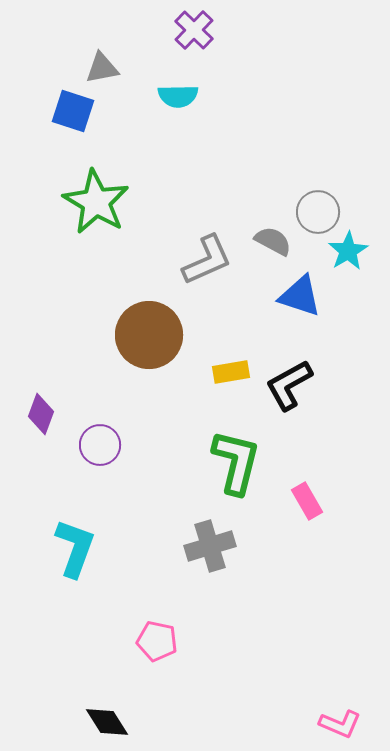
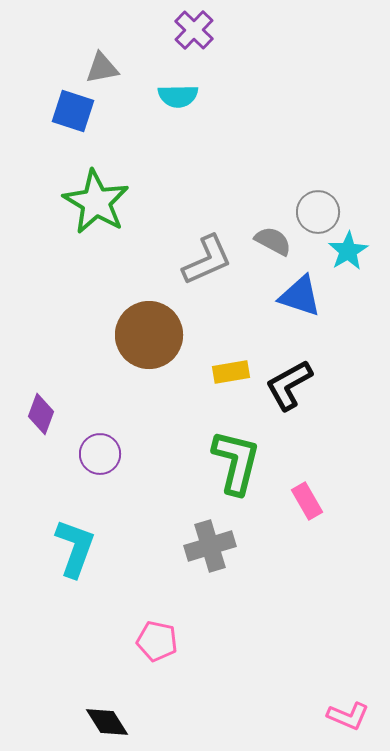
purple circle: moved 9 px down
pink L-shape: moved 8 px right, 8 px up
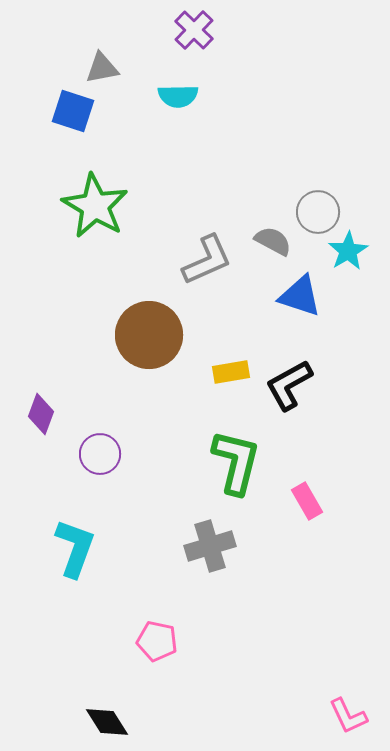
green star: moved 1 px left, 4 px down
pink L-shape: rotated 42 degrees clockwise
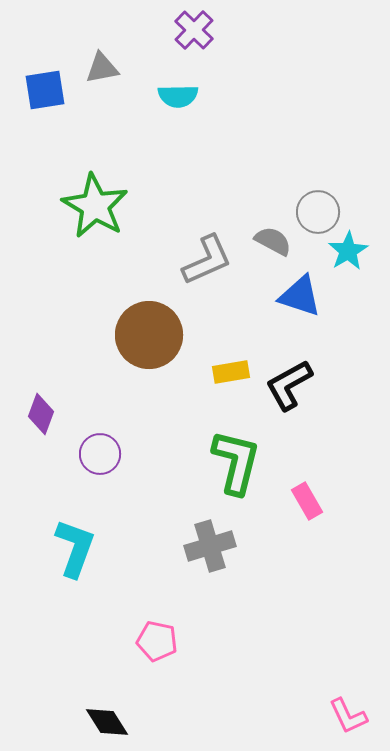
blue square: moved 28 px left, 21 px up; rotated 27 degrees counterclockwise
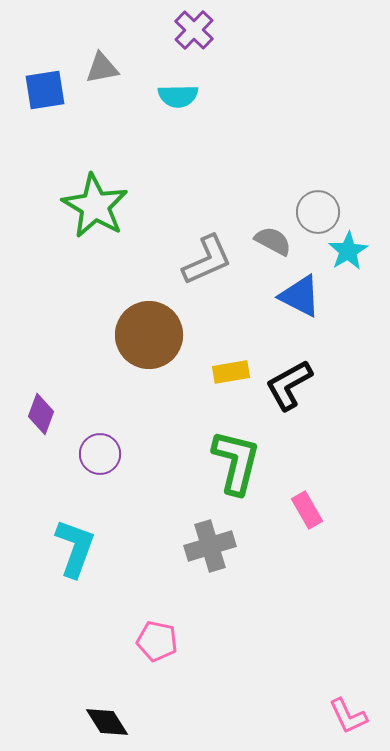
blue triangle: rotated 9 degrees clockwise
pink rectangle: moved 9 px down
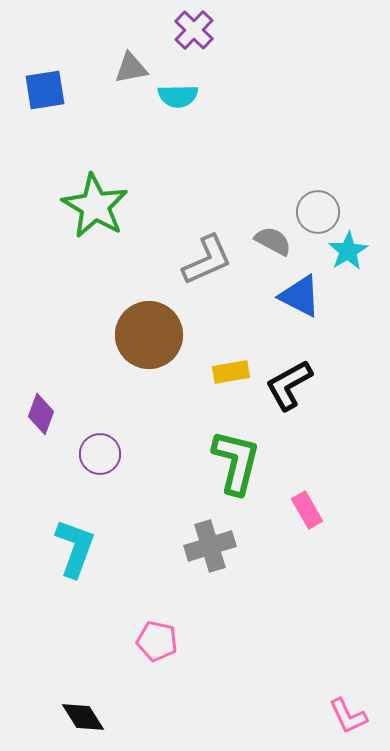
gray triangle: moved 29 px right
black diamond: moved 24 px left, 5 px up
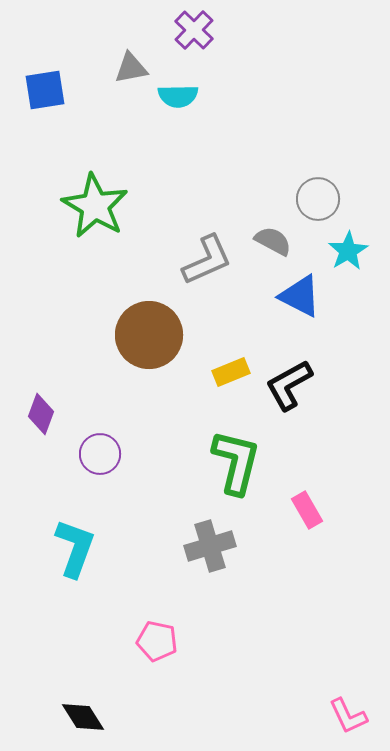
gray circle: moved 13 px up
yellow rectangle: rotated 12 degrees counterclockwise
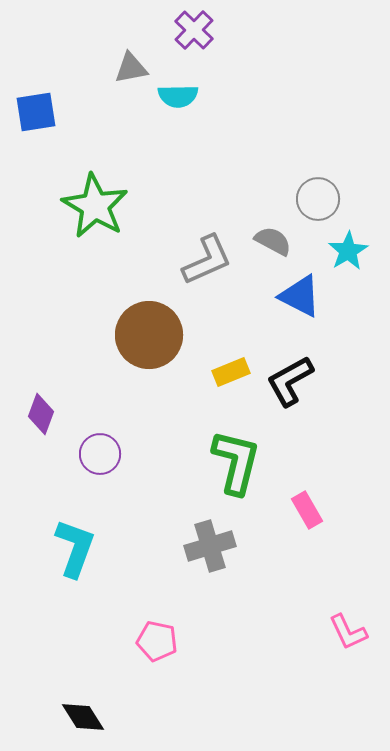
blue square: moved 9 px left, 22 px down
black L-shape: moved 1 px right, 4 px up
pink L-shape: moved 84 px up
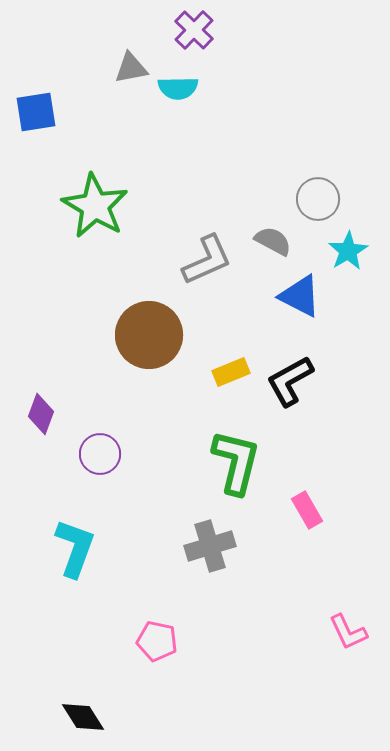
cyan semicircle: moved 8 px up
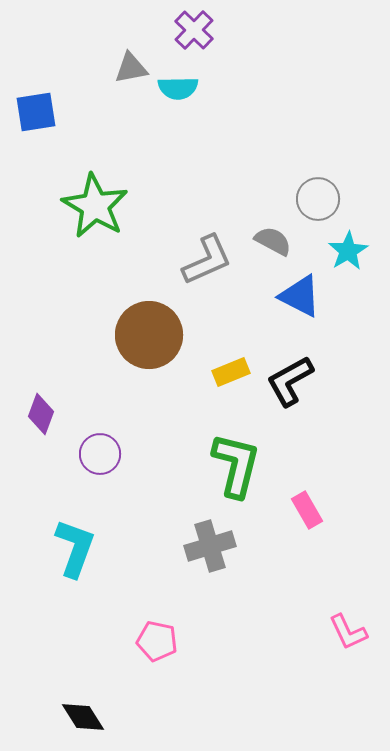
green L-shape: moved 3 px down
